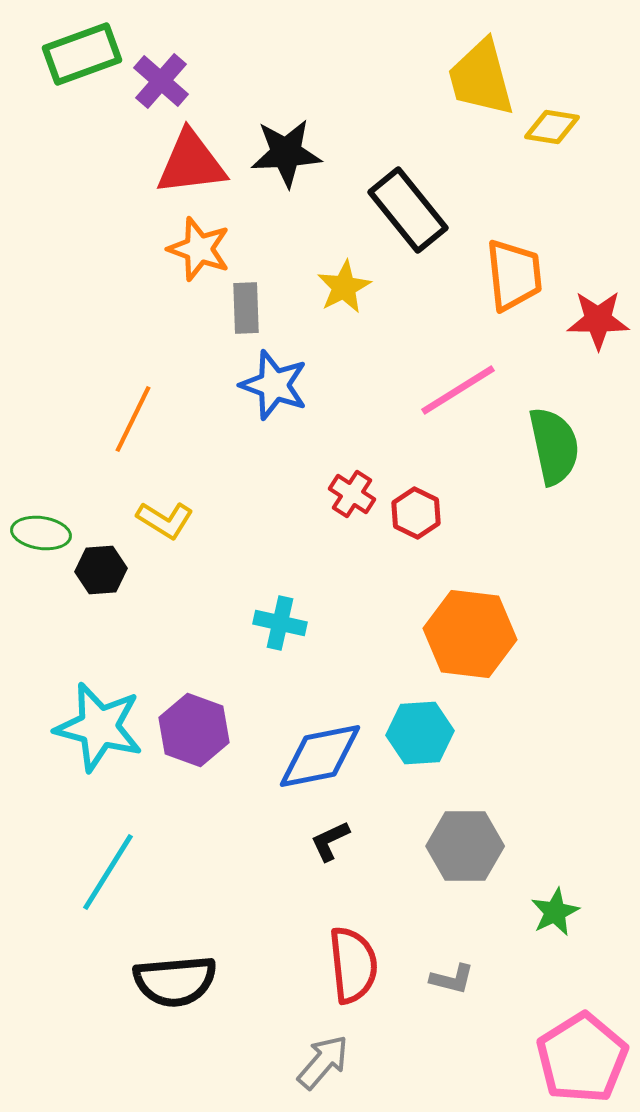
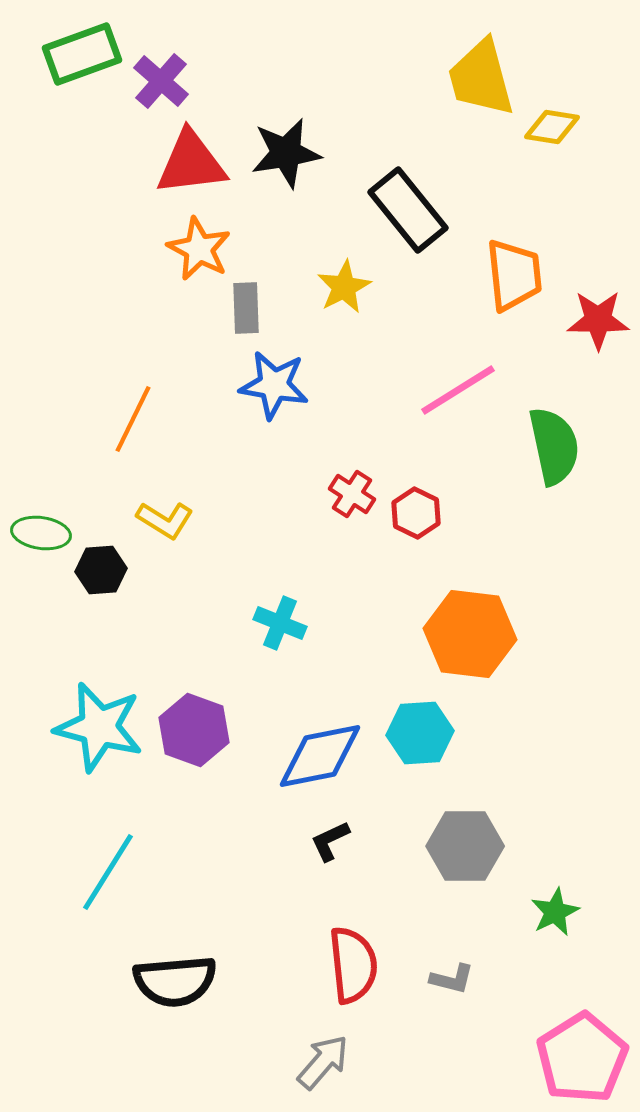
black star: rotated 6 degrees counterclockwise
orange star: rotated 8 degrees clockwise
blue star: rotated 10 degrees counterclockwise
cyan cross: rotated 9 degrees clockwise
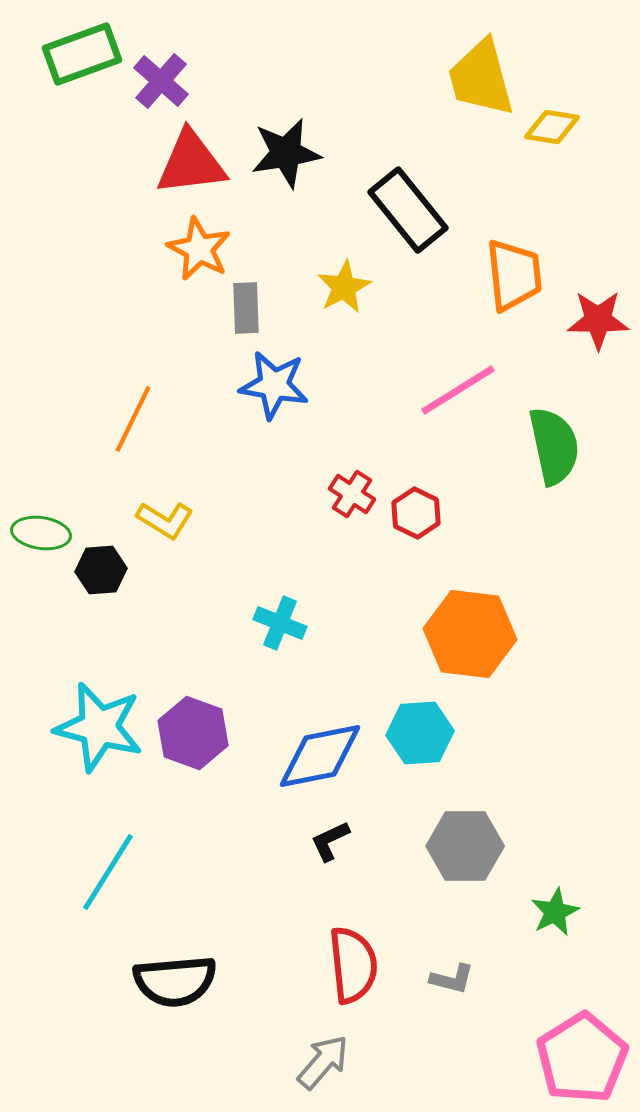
purple hexagon: moved 1 px left, 3 px down
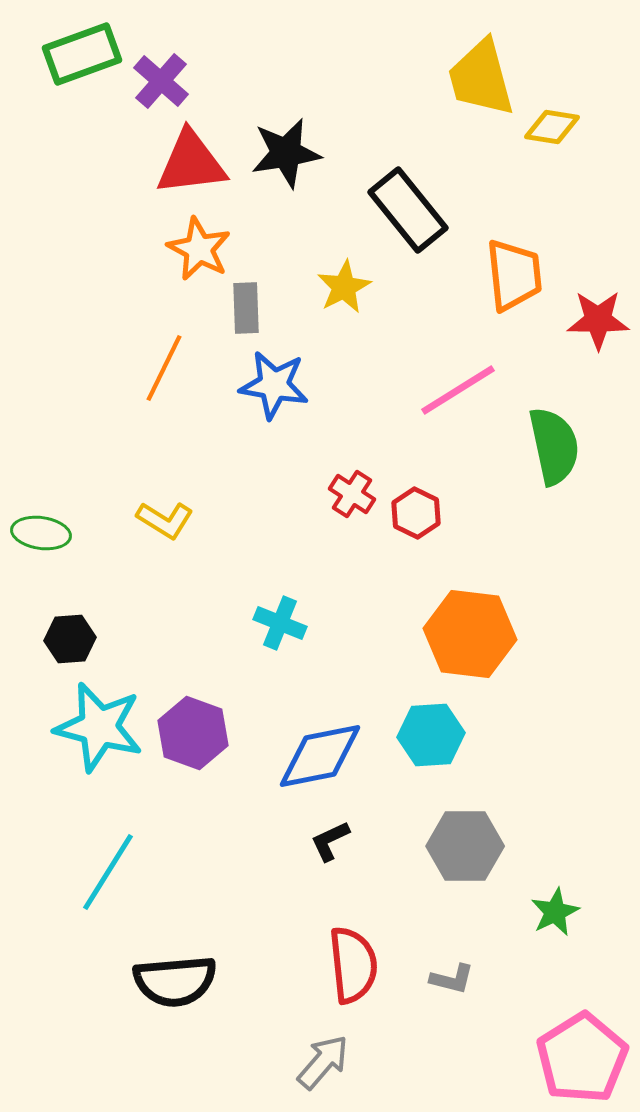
orange line: moved 31 px right, 51 px up
black hexagon: moved 31 px left, 69 px down
cyan hexagon: moved 11 px right, 2 px down
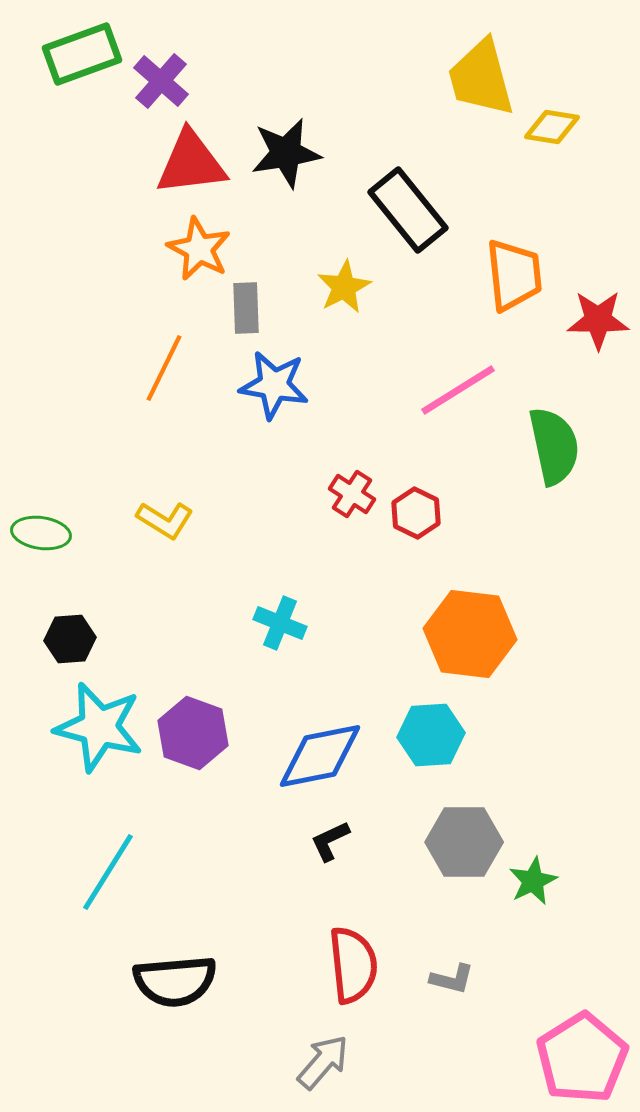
gray hexagon: moved 1 px left, 4 px up
green star: moved 22 px left, 31 px up
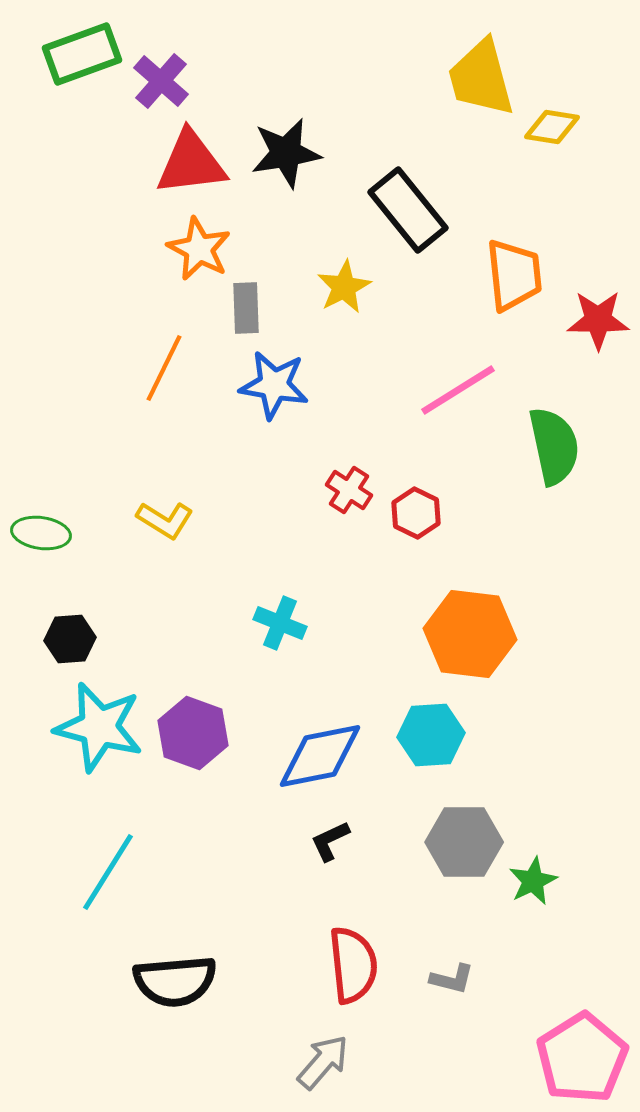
red cross: moved 3 px left, 4 px up
